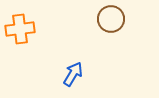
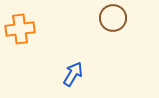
brown circle: moved 2 px right, 1 px up
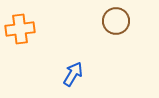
brown circle: moved 3 px right, 3 px down
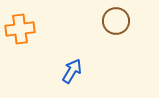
blue arrow: moved 1 px left, 3 px up
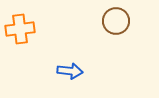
blue arrow: moved 2 px left; rotated 65 degrees clockwise
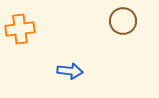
brown circle: moved 7 px right
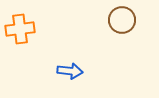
brown circle: moved 1 px left, 1 px up
